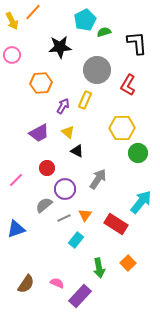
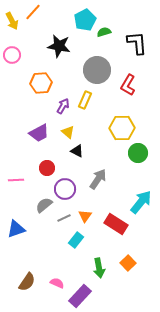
black star: moved 1 px left, 1 px up; rotated 15 degrees clockwise
pink line: rotated 42 degrees clockwise
orange triangle: moved 1 px down
brown semicircle: moved 1 px right, 2 px up
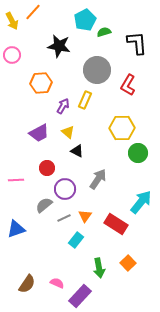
brown semicircle: moved 2 px down
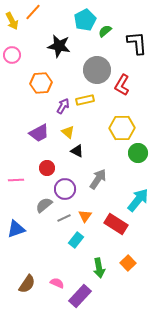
green semicircle: moved 1 px right, 1 px up; rotated 24 degrees counterclockwise
red L-shape: moved 6 px left
yellow rectangle: rotated 54 degrees clockwise
cyan arrow: moved 3 px left, 2 px up
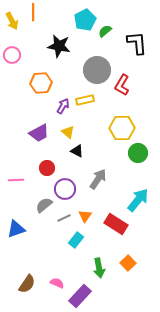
orange line: rotated 42 degrees counterclockwise
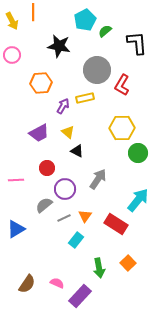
yellow rectangle: moved 2 px up
blue triangle: rotated 12 degrees counterclockwise
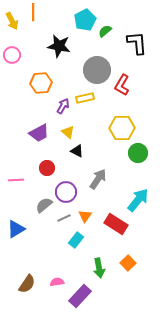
purple circle: moved 1 px right, 3 px down
pink semicircle: moved 1 px up; rotated 32 degrees counterclockwise
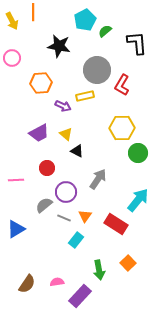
pink circle: moved 3 px down
yellow rectangle: moved 2 px up
purple arrow: rotated 84 degrees clockwise
yellow triangle: moved 2 px left, 2 px down
gray line: rotated 48 degrees clockwise
green arrow: moved 2 px down
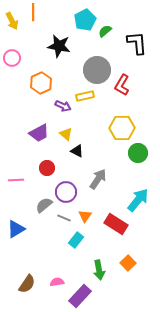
orange hexagon: rotated 20 degrees counterclockwise
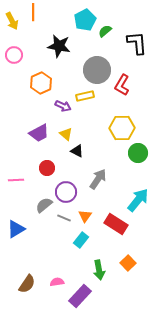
pink circle: moved 2 px right, 3 px up
cyan rectangle: moved 5 px right
